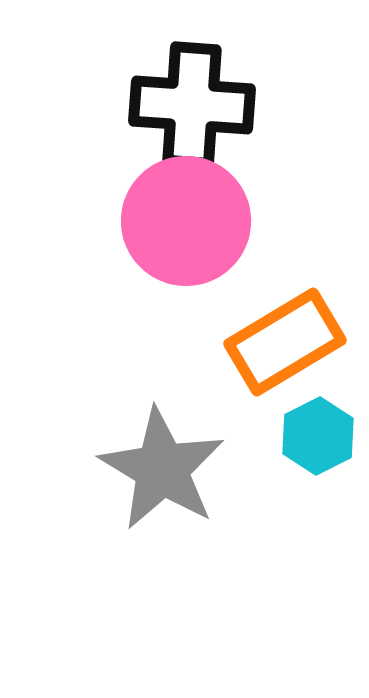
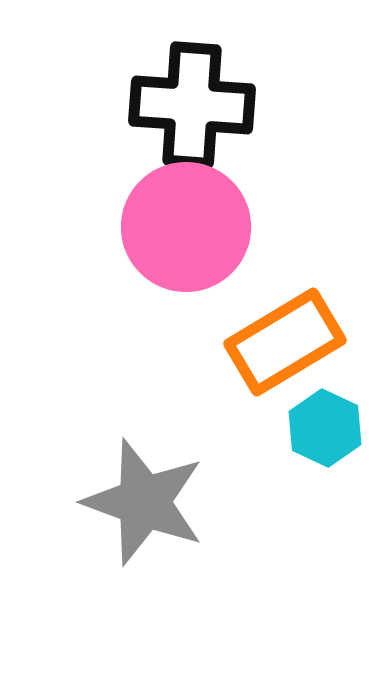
pink circle: moved 6 px down
cyan hexagon: moved 7 px right, 8 px up; rotated 8 degrees counterclockwise
gray star: moved 18 px left, 33 px down; rotated 11 degrees counterclockwise
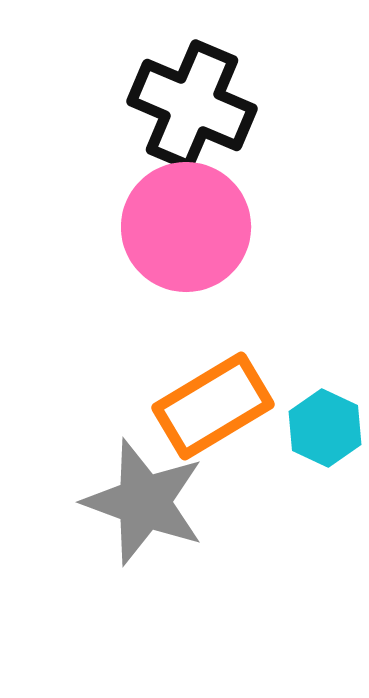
black cross: rotated 19 degrees clockwise
orange rectangle: moved 72 px left, 64 px down
